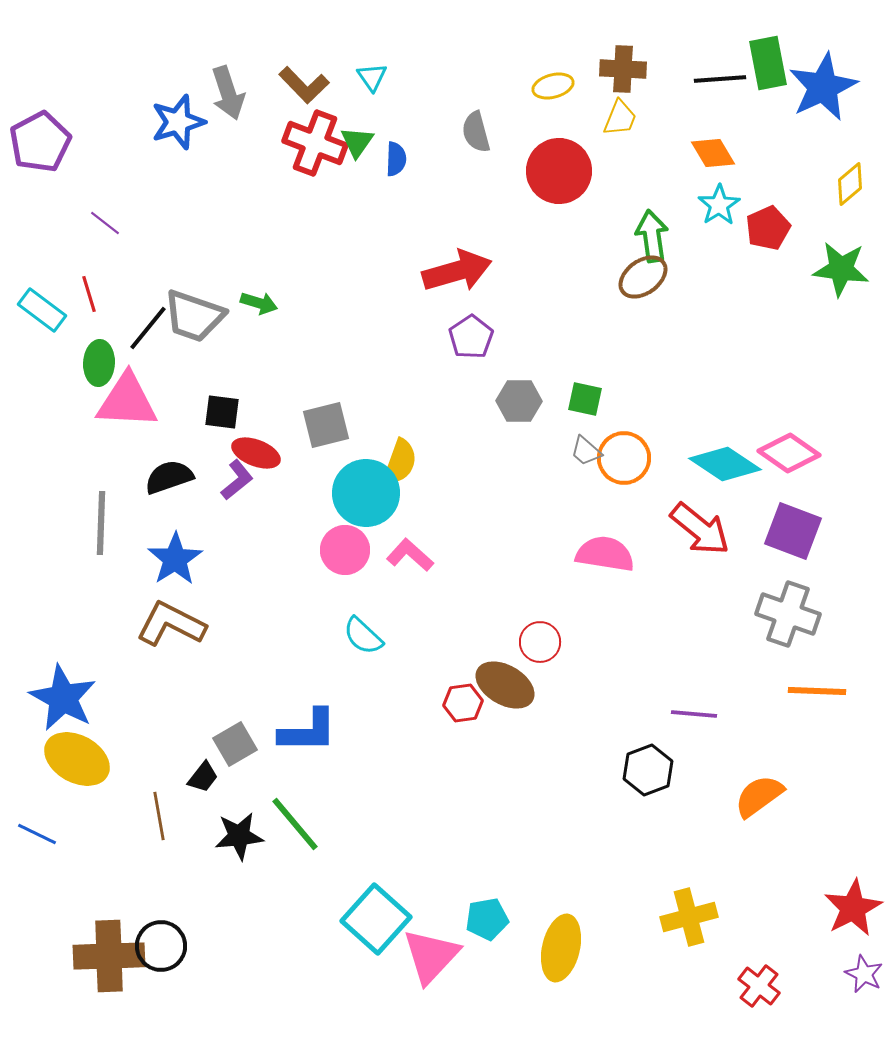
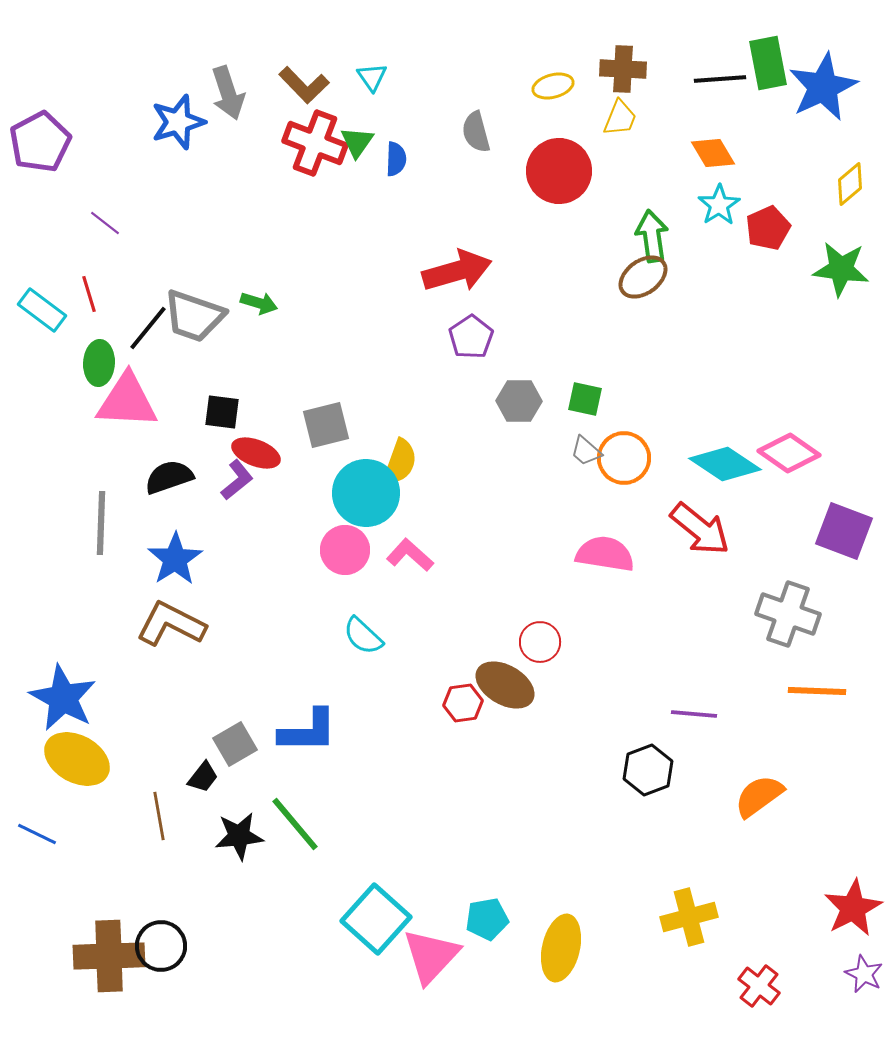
purple square at (793, 531): moved 51 px right
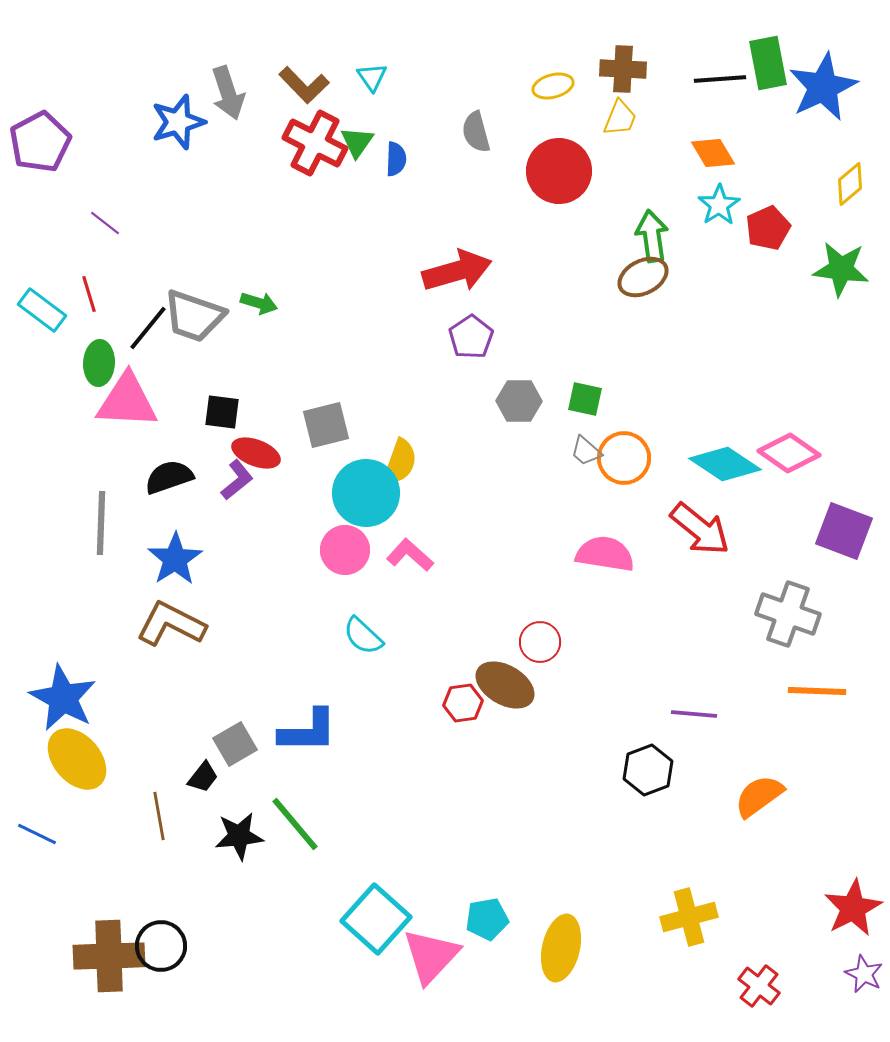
red cross at (315, 143): rotated 6 degrees clockwise
brown ellipse at (643, 277): rotated 9 degrees clockwise
yellow ellipse at (77, 759): rotated 20 degrees clockwise
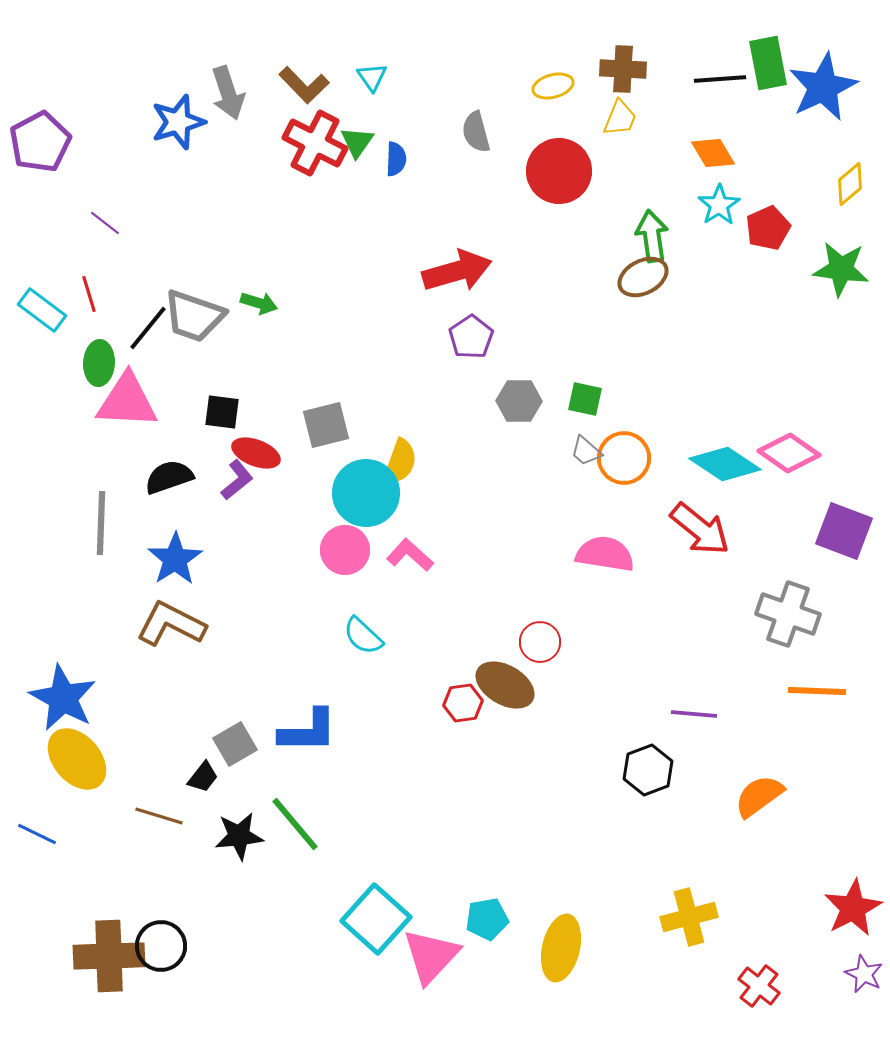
brown line at (159, 816): rotated 63 degrees counterclockwise
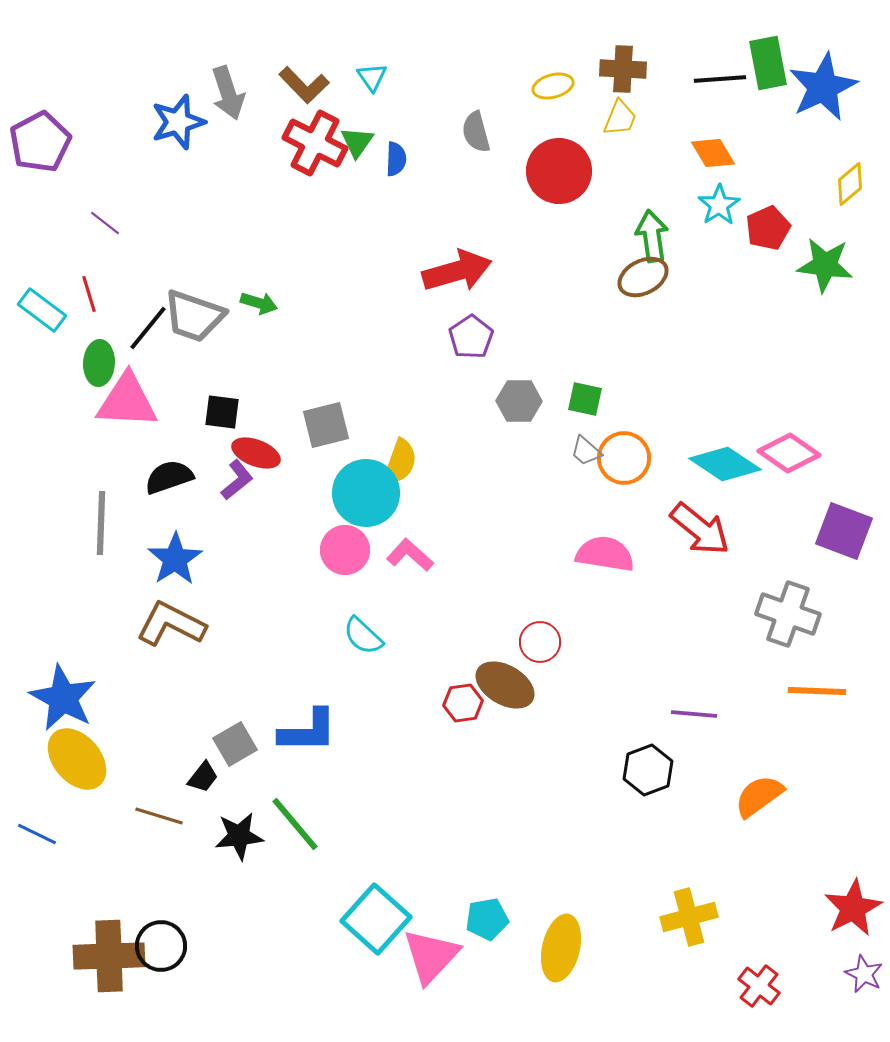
green star at (841, 269): moved 16 px left, 4 px up
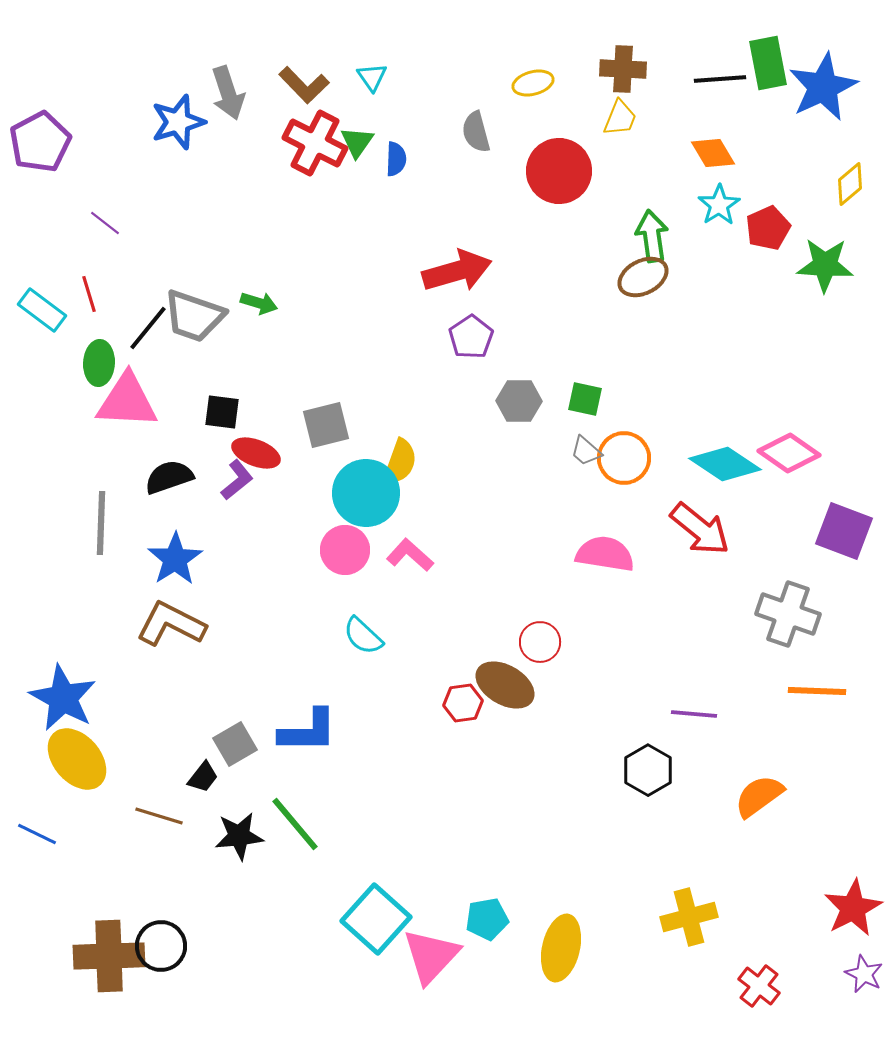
yellow ellipse at (553, 86): moved 20 px left, 3 px up
green star at (825, 265): rotated 4 degrees counterclockwise
black hexagon at (648, 770): rotated 9 degrees counterclockwise
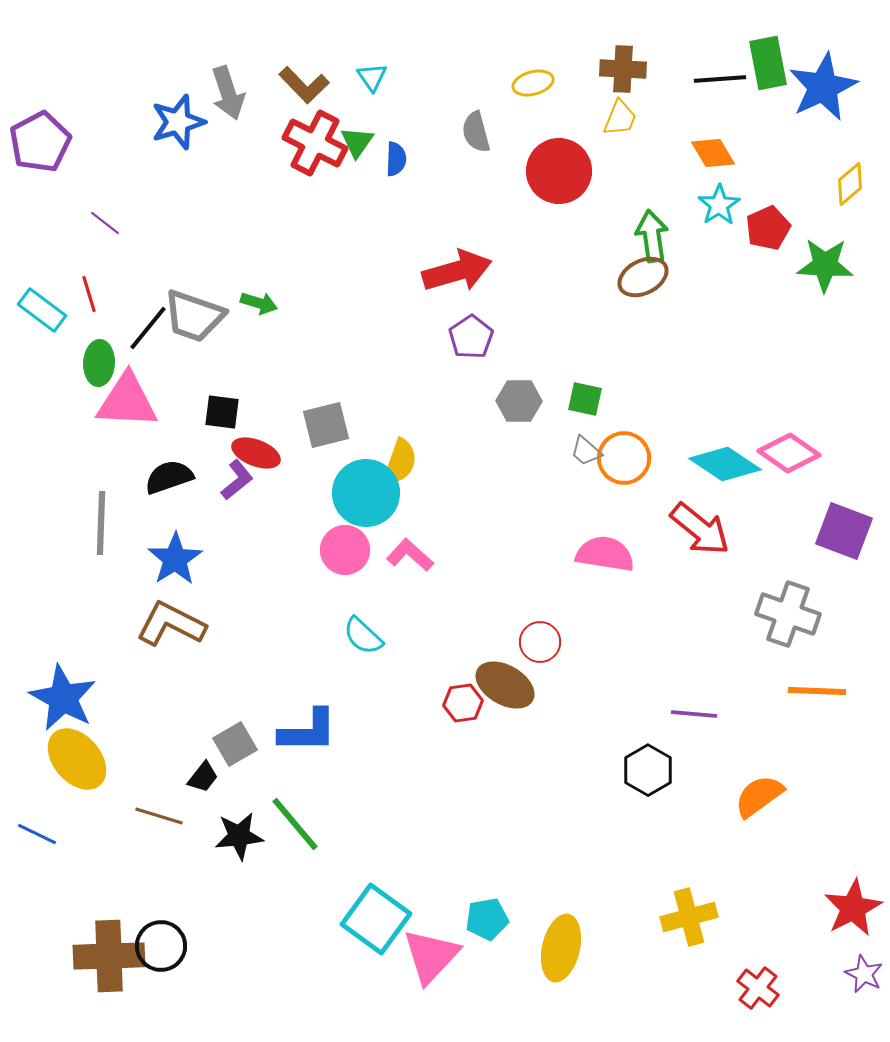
cyan square at (376, 919): rotated 6 degrees counterclockwise
red cross at (759, 986): moved 1 px left, 2 px down
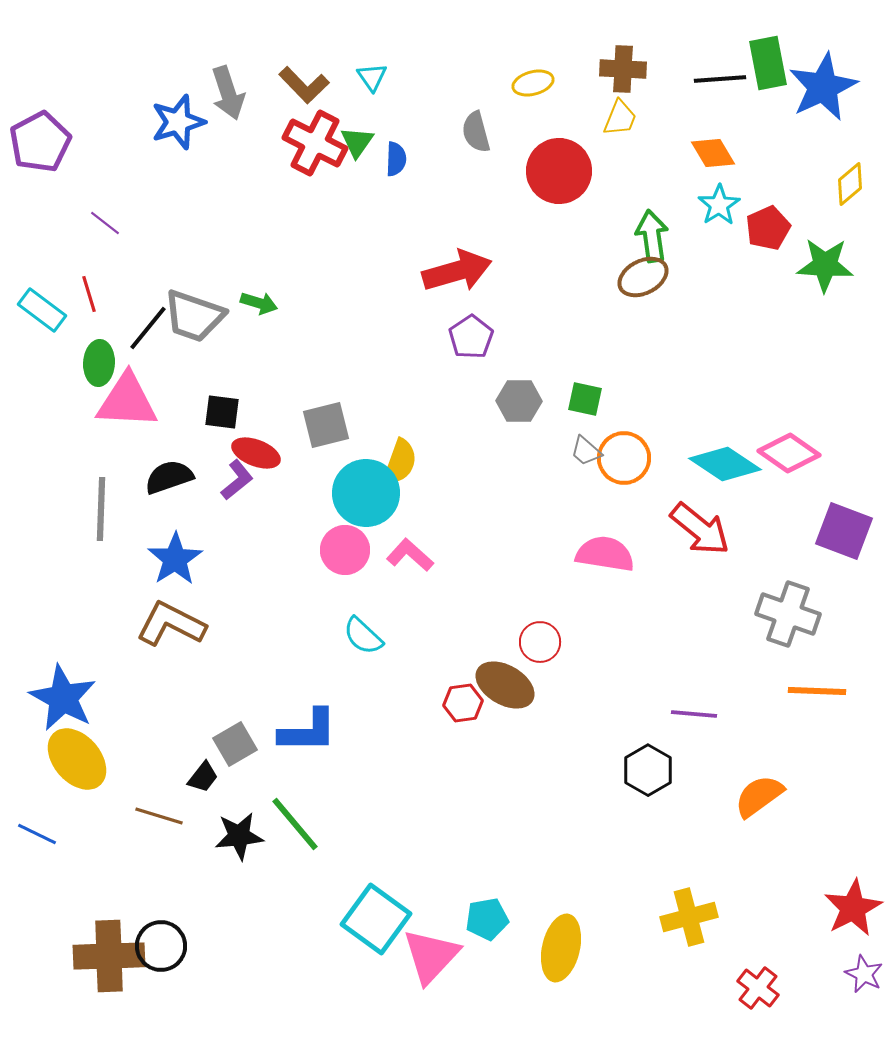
gray line at (101, 523): moved 14 px up
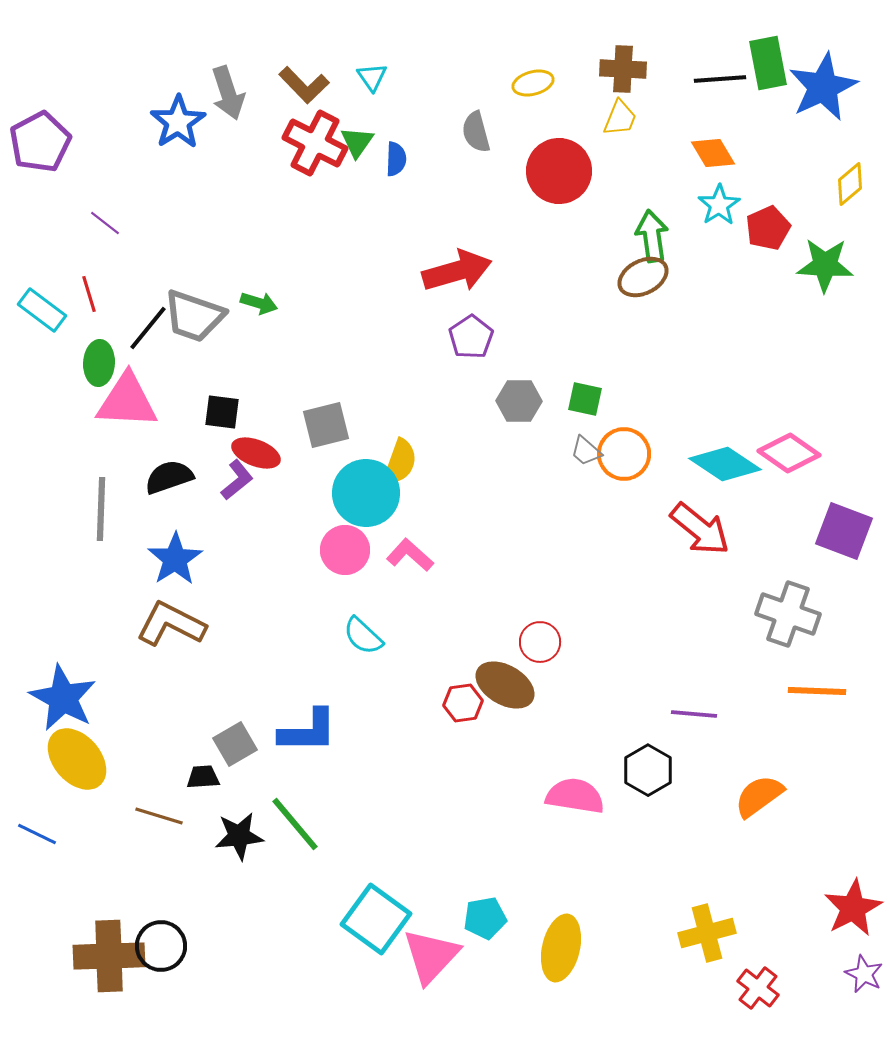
blue star at (178, 122): rotated 16 degrees counterclockwise
orange circle at (624, 458): moved 4 px up
pink semicircle at (605, 554): moved 30 px left, 242 px down
black trapezoid at (203, 777): rotated 132 degrees counterclockwise
yellow cross at (689, 917): moved 18 px right, 16 px down
cyan pentagon at (487, 919): moved 2 px left, 1 px up
